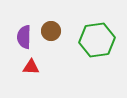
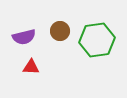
brown circle: moved 9 px right
purple semicircle: rotated 105 degrees counterclockwise
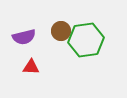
brown circle: moved 1 px right
green hexagon: moved 11 px left
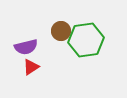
purple semicircle: moved 2 px right, 10 px down
red triangle: rotated 36 degrees counterclockwise
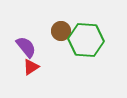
green hexagon: rotated 12 degrees clockwise
purple semicircle: rotated 115 degrees counterclockwise
